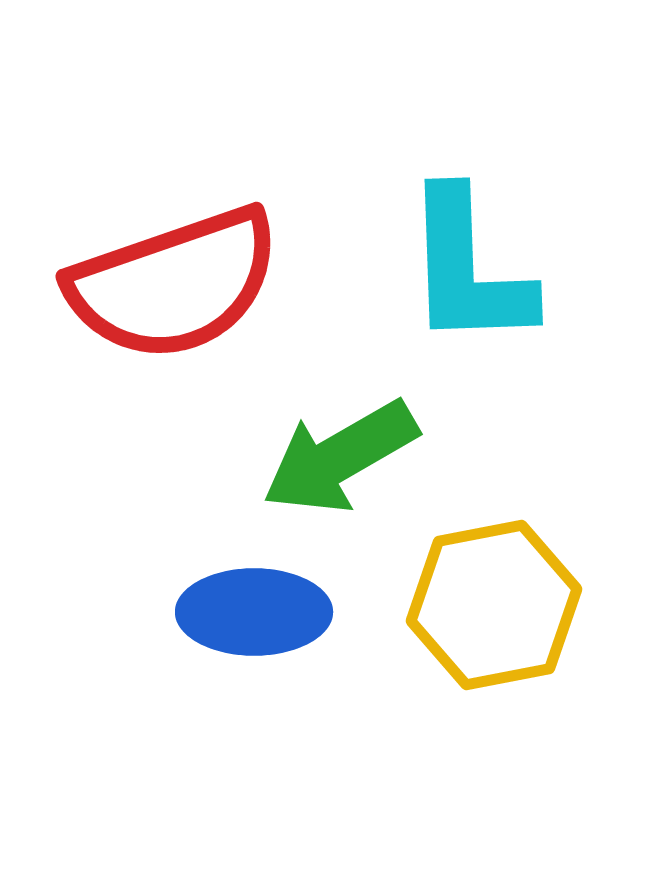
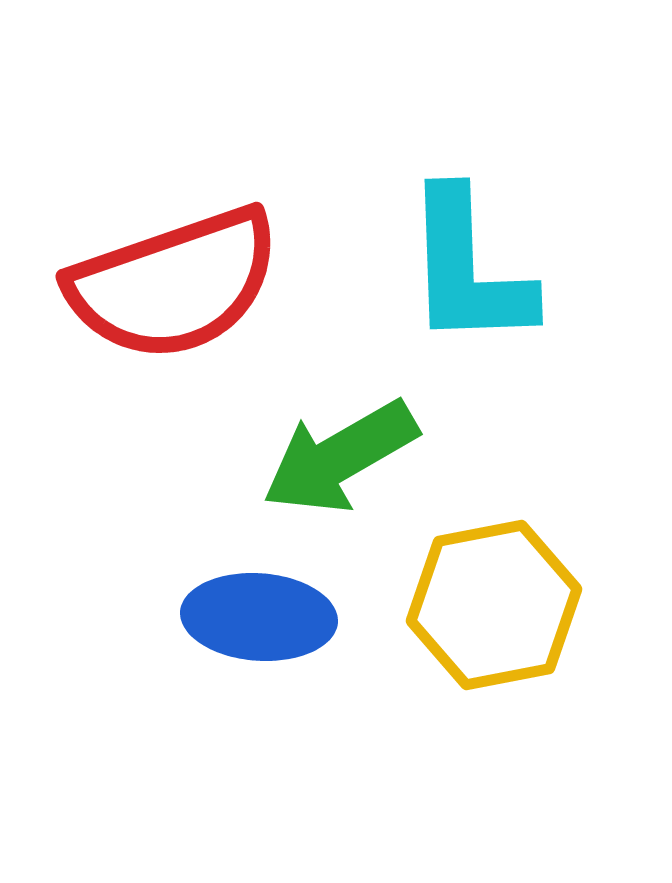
blue ellipse: moved 5 px right, 5 px down; rotated 4 degrees clockwise
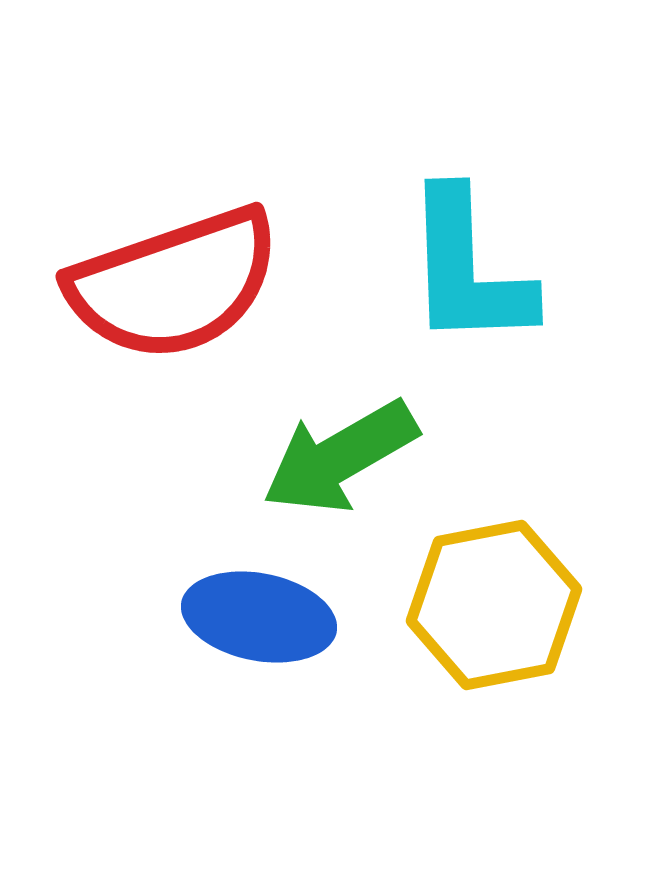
blue ellipse: rotated 7 degrees clockwise
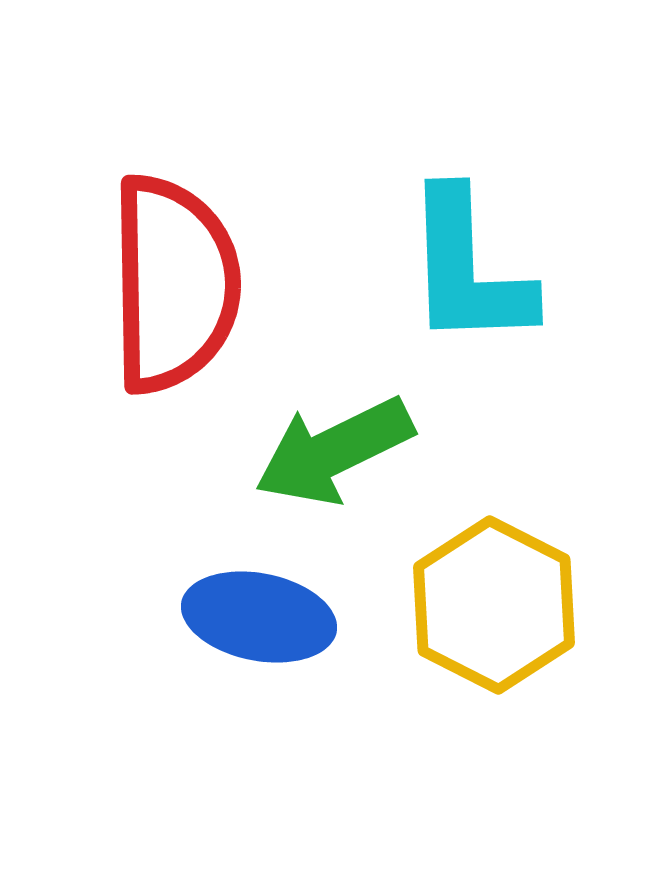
red semicircle: rotated 72 degrees counterclockwise
green arrow: moved 6 px left, 6 px up; rotated 4 degrees clockwise
yellow hexagon: rotated 22 degrees counterclockwise
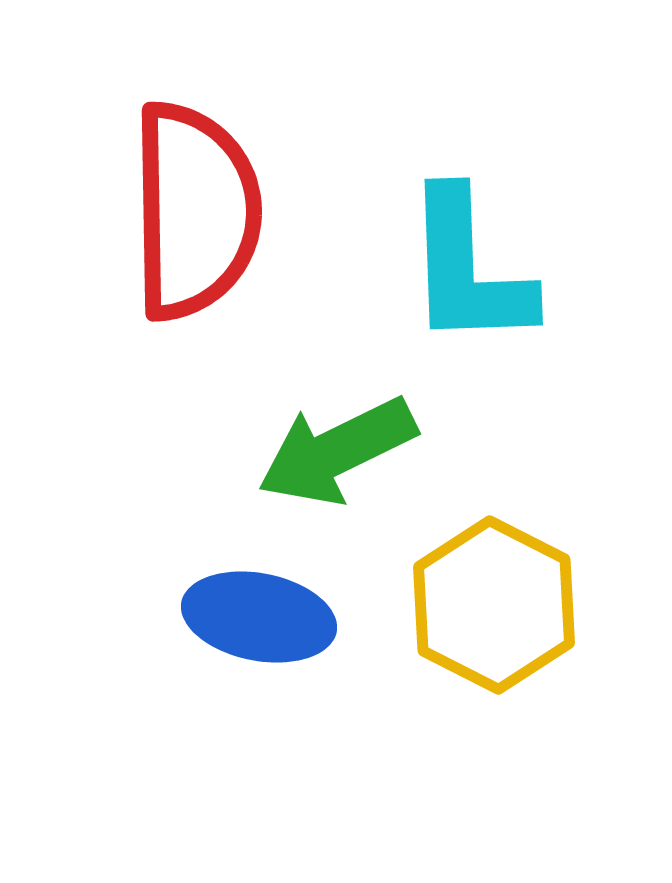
red semicircle: moved 21 px right, 73 px up
green arrow: moved 3 px right
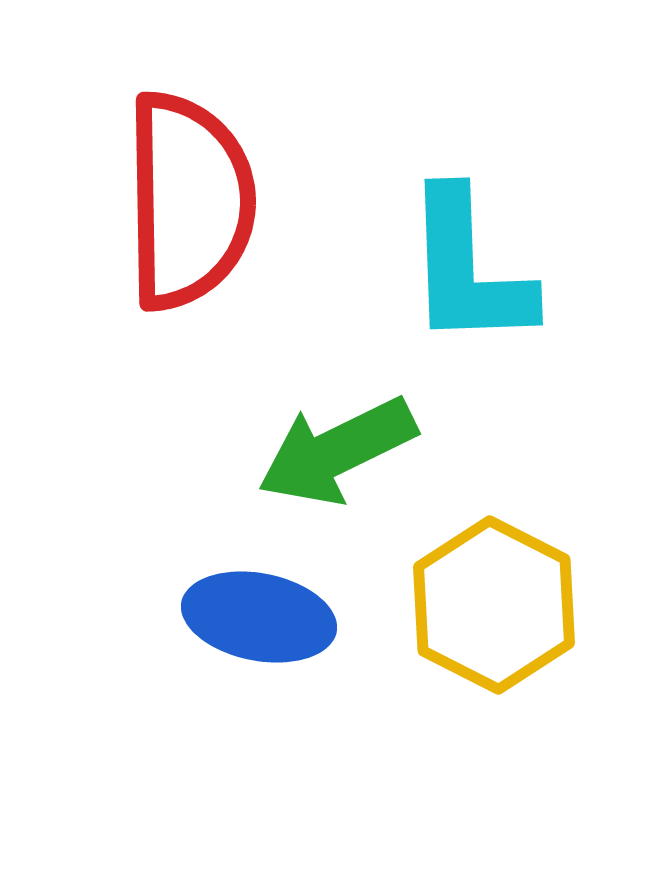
red semicircle: moved 6 px left, 10 px up
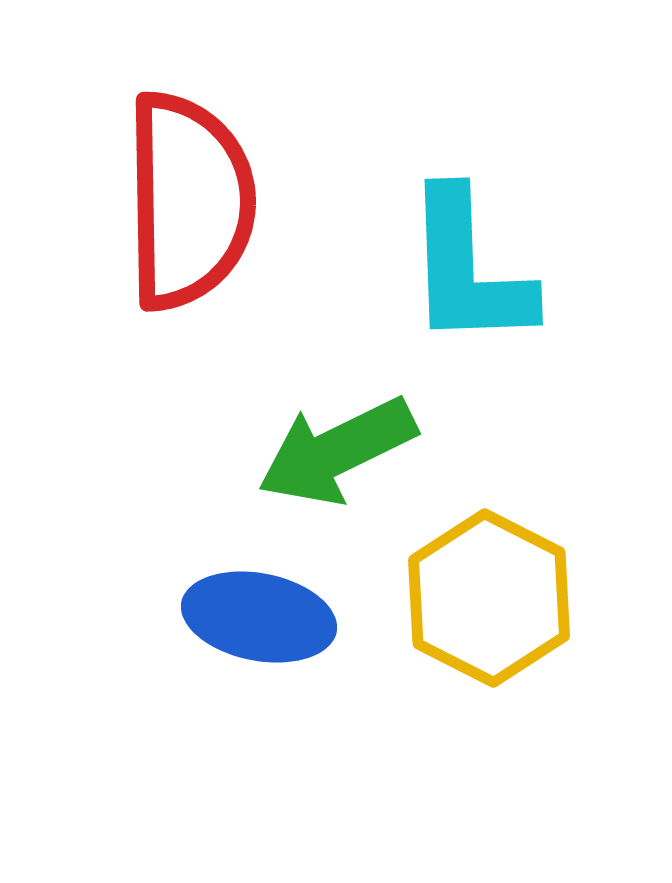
yellow hexagon: moved 5 px left, 7 px up
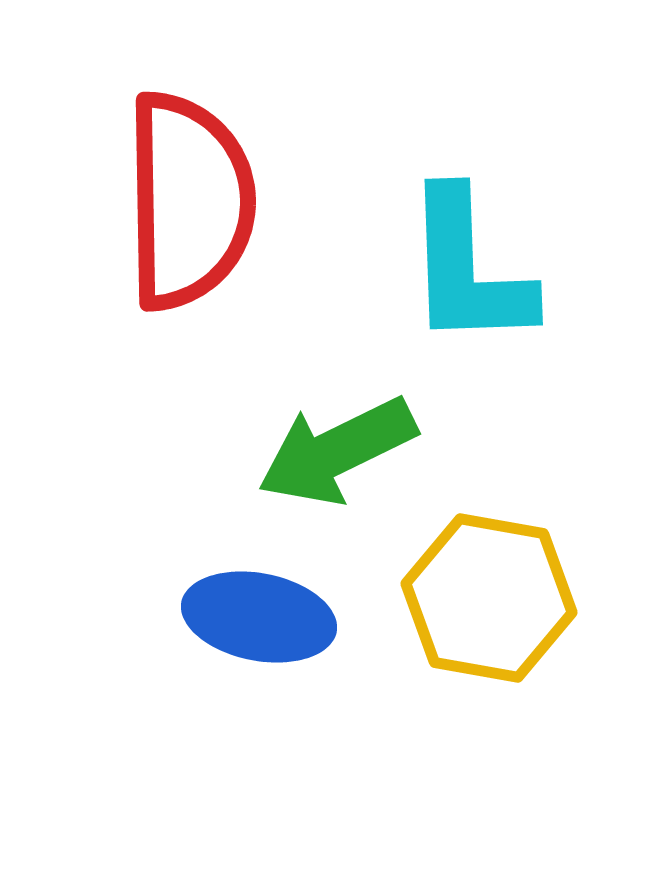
yellow hexagon: rotated 17 degrees counterclockwise
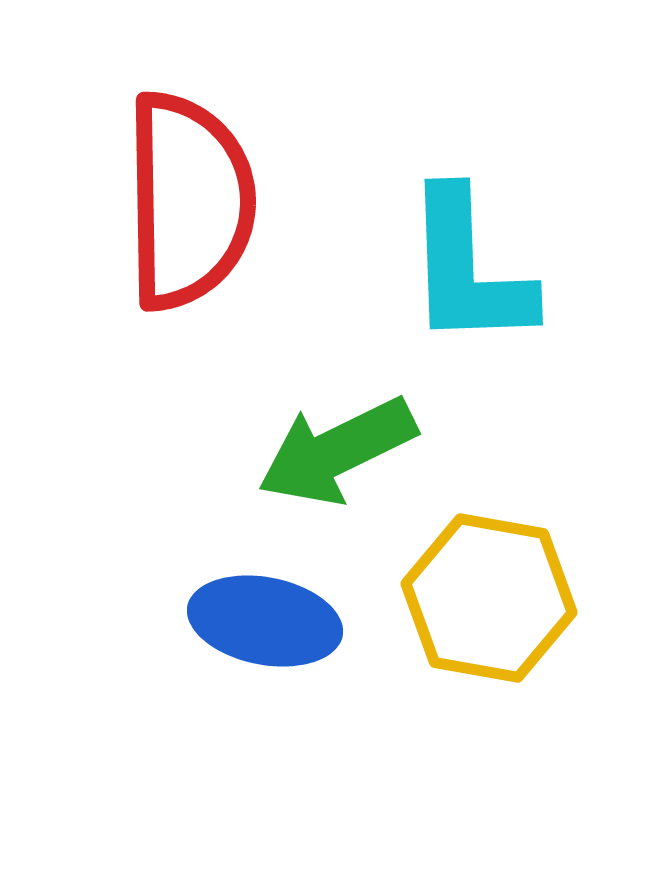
blue ellipse: moved 6 px right, 4 px down
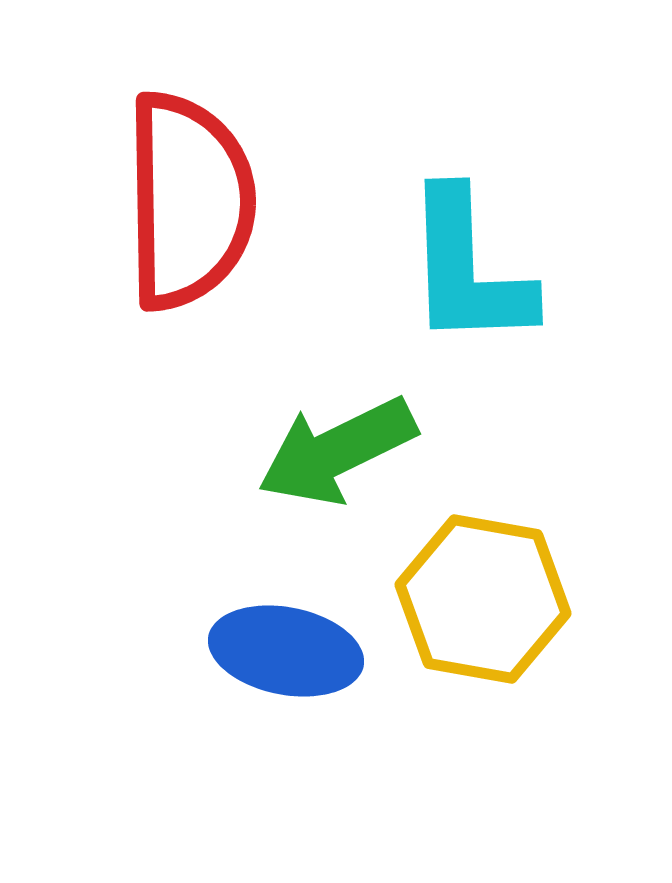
yellow hexagon: moved 6 px left, 1 px down
blue ellipse: moved 21 px right, 30 px down
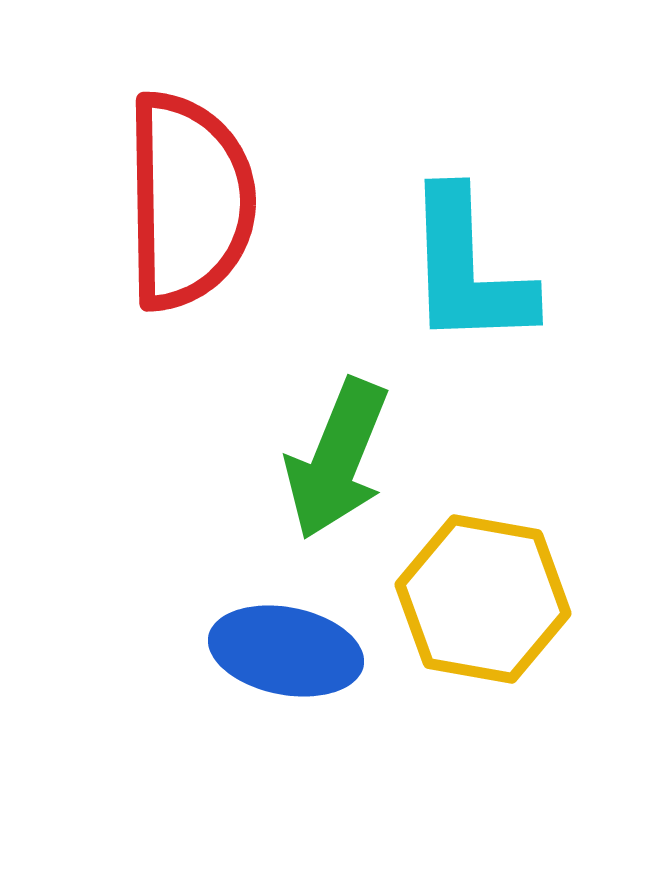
green arrow: moved 8 px down; rotated 42 degrees counterclockwise
